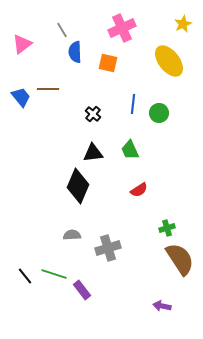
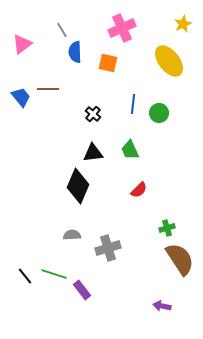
red semicircle: rotated 12 degrees counterclockwise
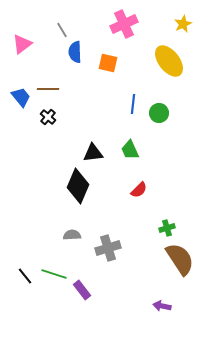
pink cross: moved 2 px right, 4 px up
black cross: moved 45 px left, 3 px down
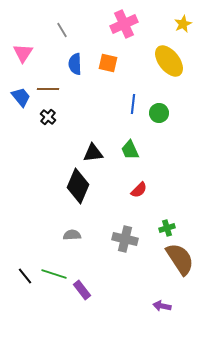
pink triangle: moved 1 px right, 9 px down; rotated 20 degrees counterclockwise
blue semicircle: moved 12 px down
gray cross: moved 17 px right, 9 px up; rotated 30 degrees clockwise
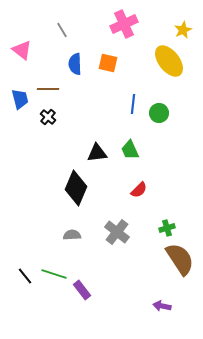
yellow star: moved 6 px down
pink triangle: moved 1 px left, 3 px up; rotated 25 degrees counterclockwise
blue trapezoid: moved 1 px left, 2 px down; rotated 25 degrees clockwise
black triangle: moved 4 px right
black diamond: moved 2 px left, 2 px down
gray cross: moved 8 px left, 7 px up; rotated 25 degrees clockwise
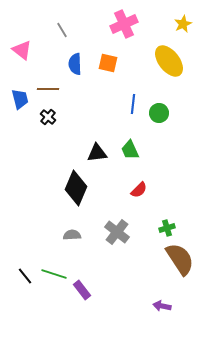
yellow star: moved 6 px up
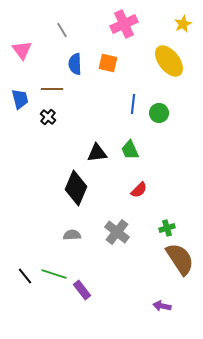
pink triangle: rotated 15 degrees clockwise
brown line: moved 4 px right
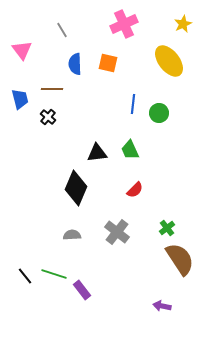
red semicircle: moved 4 px left
green cross: rotated 21 degrees counterclockwise
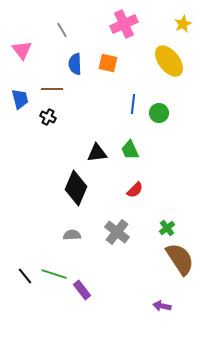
black cross: rotated 14 degrees counterclockwise
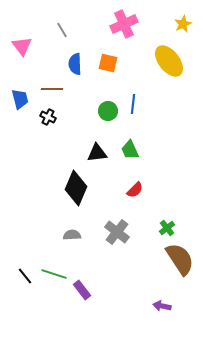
pink triangle: moved 4 px up
green circle: moved 51 px left, 2 px up
